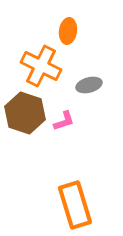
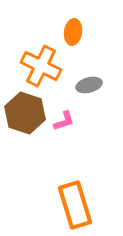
orange ellipse: moved 5 px right, 1 px down
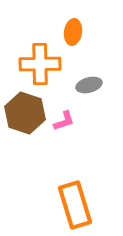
orange cross: moved 1 px left, 2 px up; rotated 27 degrees counterclockwise
